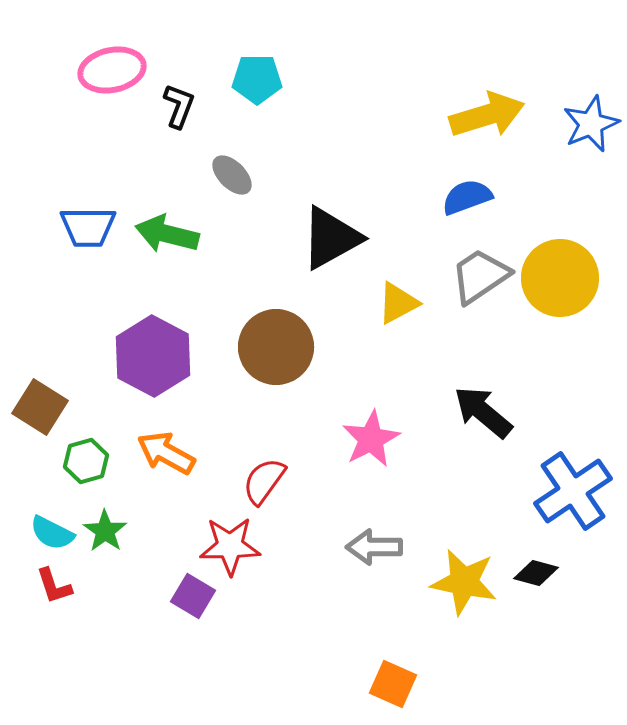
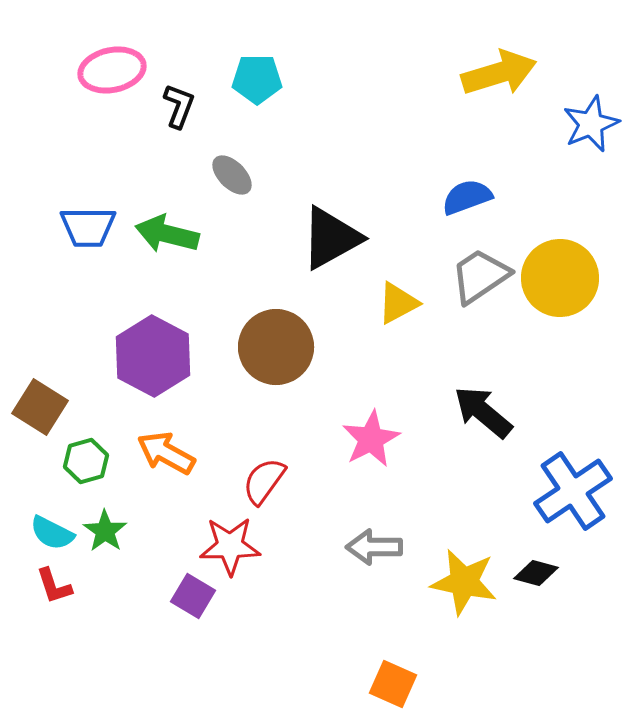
yellow arrow: moved 12 px right, 42 px up
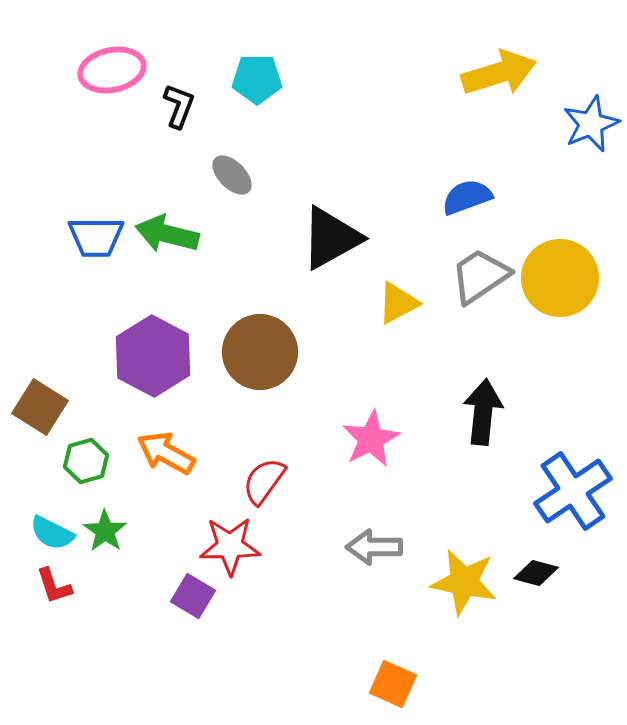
blue trapezoid: moved 8 px right, 10 px down
brown circle: moved 16 px left, 5 px down
black arrow: rotated 56 degrees clockwise
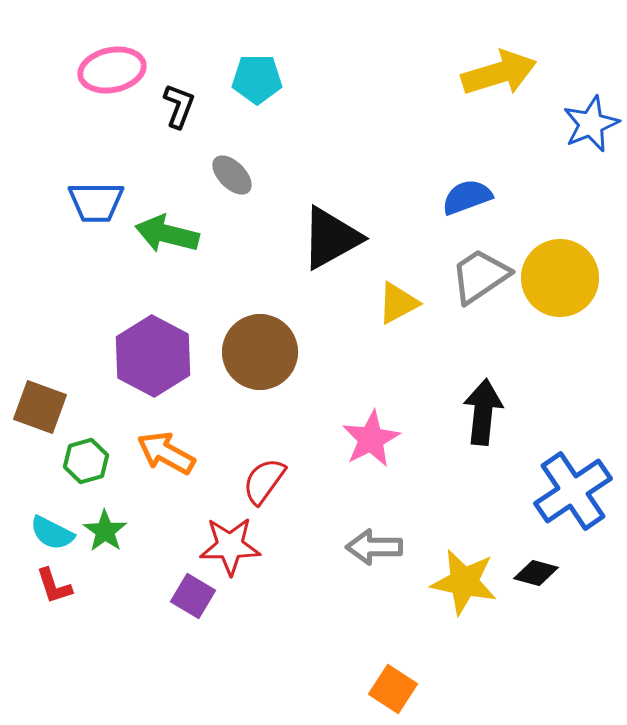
blue trapezoid: moved 35 px up
brown square: rotated 12 degrees counterclockwise
orange square: moved 5 px down; rotated 9 degrees clockwise
